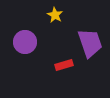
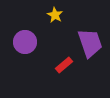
red rectangle: rotated 24 degrees counterclockwise
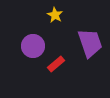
purple circle: moved 8 px right, 4 px down
red rectangle: moved 8 px left, 1 px up
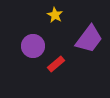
purple trapezoid: moved 1 px left, 4 px up; rotated 56 degrees clockwise
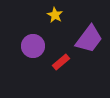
red rectangle: moved 5 px right, 2 px up
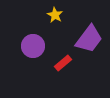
red rectangle: moved 2 px right, 1 px down
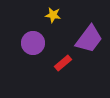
yellow star: moved 2 px left; rotated 21 degrees counterclockwise
purple circle: moved 3 px up
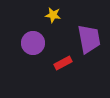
purple trapezoid: rotated 48 degrees counterclockwise
red rectangle: rotated 12 degrees clockwise
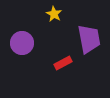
yellow star: moved 1 px right, 1 px up; rotated 21 degrees clockwise
purple circle: moved 11 px left
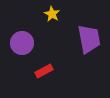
yellow star: moved 2 px left
red rectangle: moved 19 px left, 8 px down
